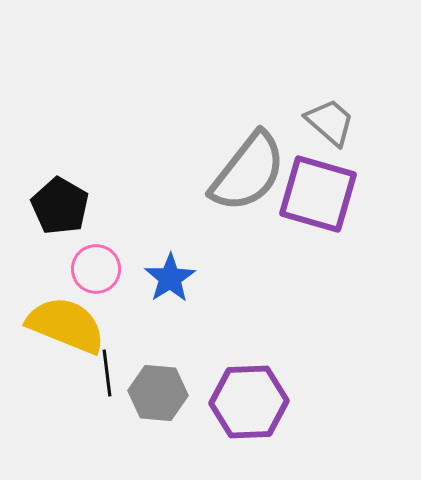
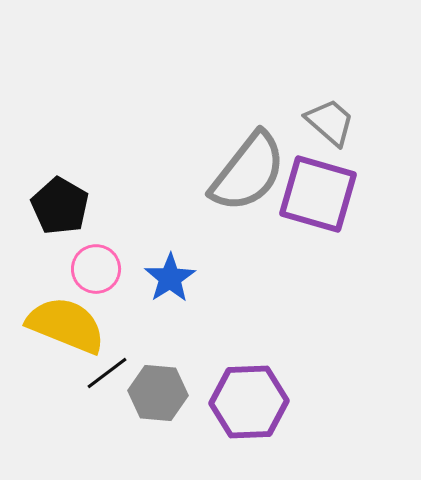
black line: rotated 60 degrees clockwise
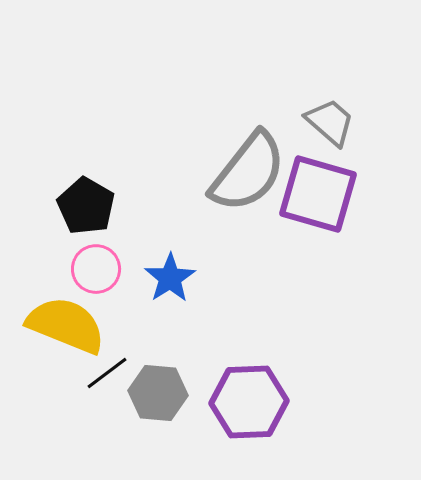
black pentagon: moved 26 px right
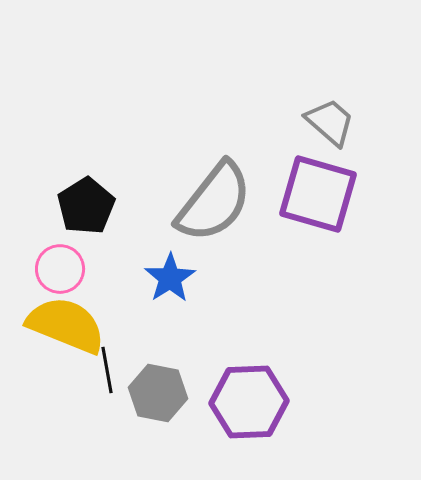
gray semicircle: moved 34 px left, 30 px down
black pentagon: rotated 10 degrees clockwise
pink circle: moved 36 px left
black line: moved 3 px up; rotated 63 degrees counterclockwise
gray hexagon: rotated 6 degrees clockwise
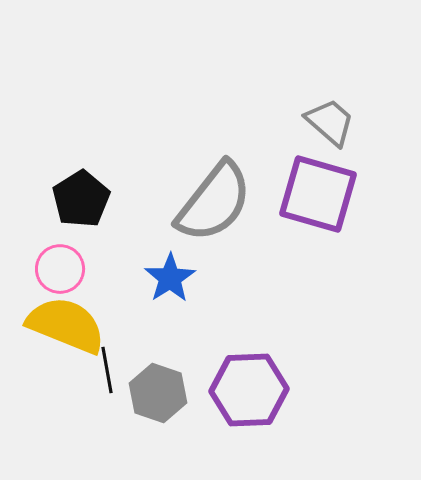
black pentagon: moved 5 px left, 7 px up
gray hexagon: rotated 8 degrees clockwise
purple hexagon: moved 12 px up
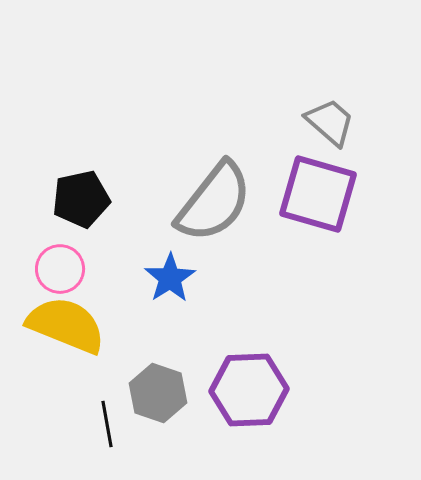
black pentagon: rotated 20 degrees clockwise
black line: moved 54 px down
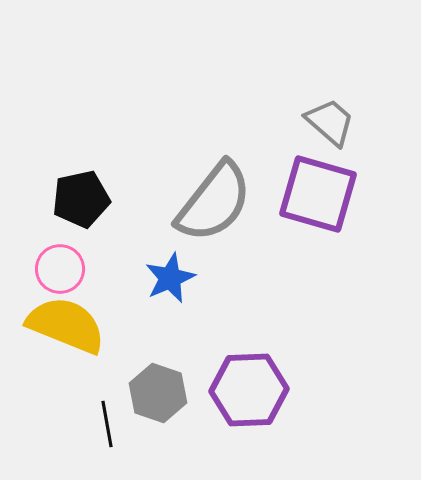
blue star: rotated 9 degrees clockwise
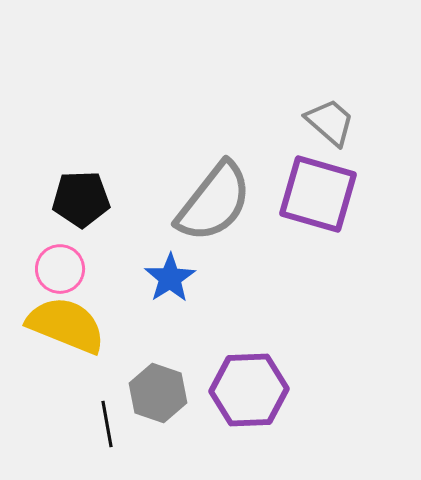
black pentagon: rotated 10 degrees clockwise
blue star: rotated 9 degrees counterclockwise
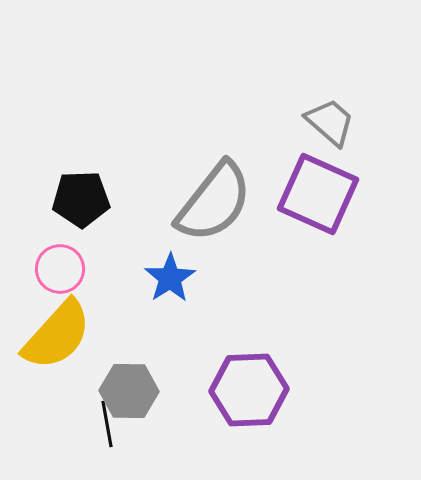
purple square: rotated 8 degrees clockwise
yellow semicircle: moved 9 px left, 10 px down; rotated 110 degrees clockwise
gray hexagon: moved 29 px left, 2 px up; rotated 18 degrees counterclockwise
